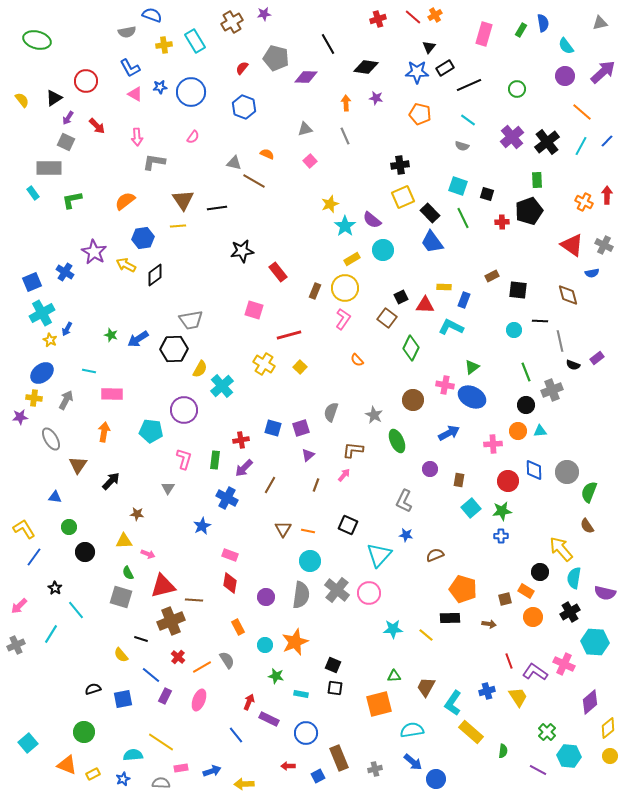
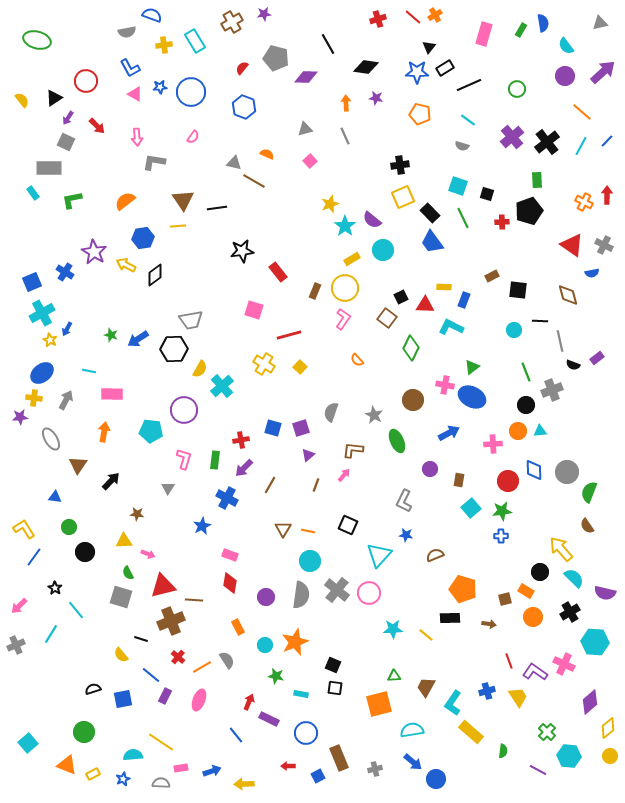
cyan semicircle at (574, 578): rotated 125 degrees clockwise
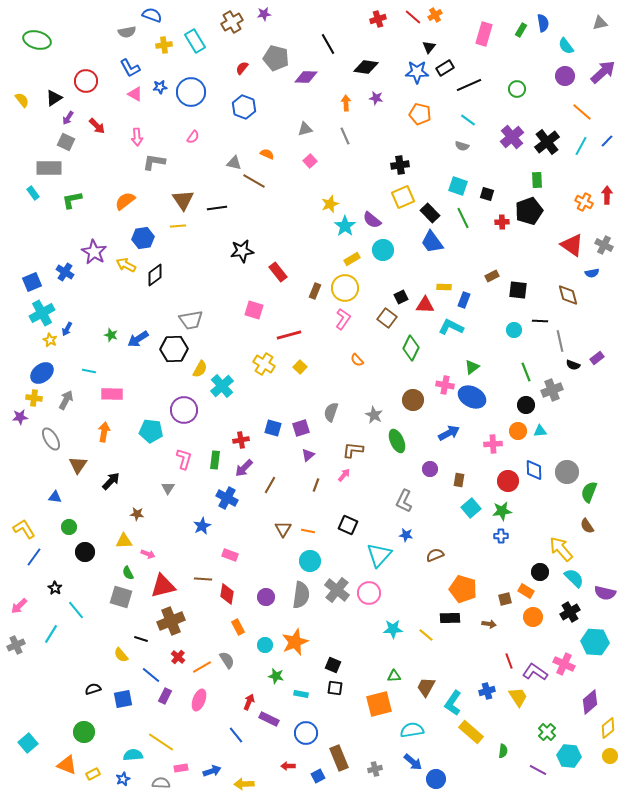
red diamond at (230, 583): moved 3 px left, 11 px down
brown line at (194, 600): moved 9 px right, 21 px up
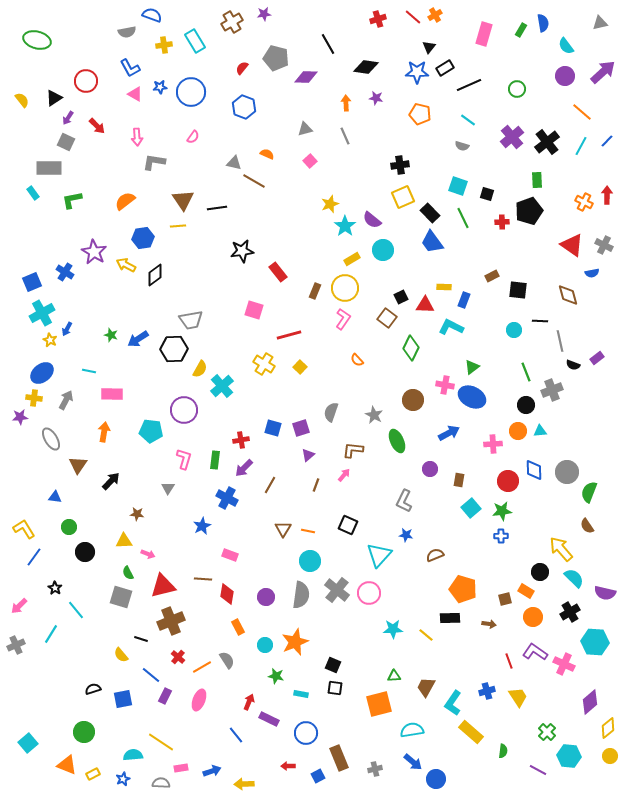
purple L-shape at (535, 672): moved 20 px up
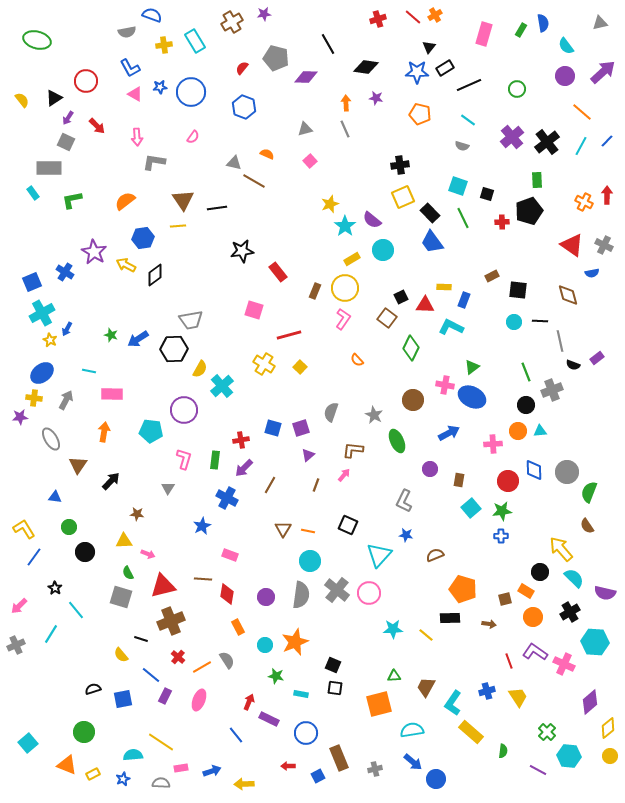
gray line at (345, 136): moved 7 px up
cyan circle at (514, 330): moved 8 px up
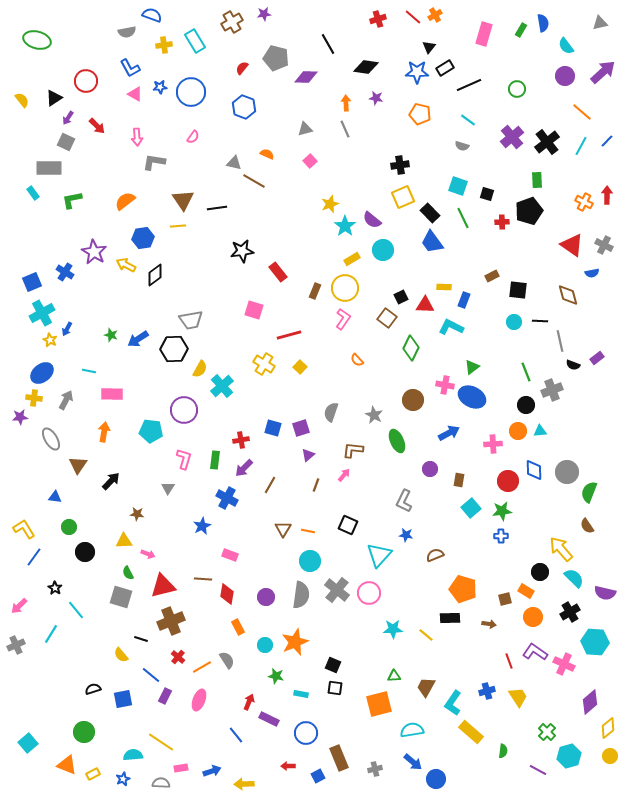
cyan hexagon at (569, 756): rotated 20 degrees counterclockwise
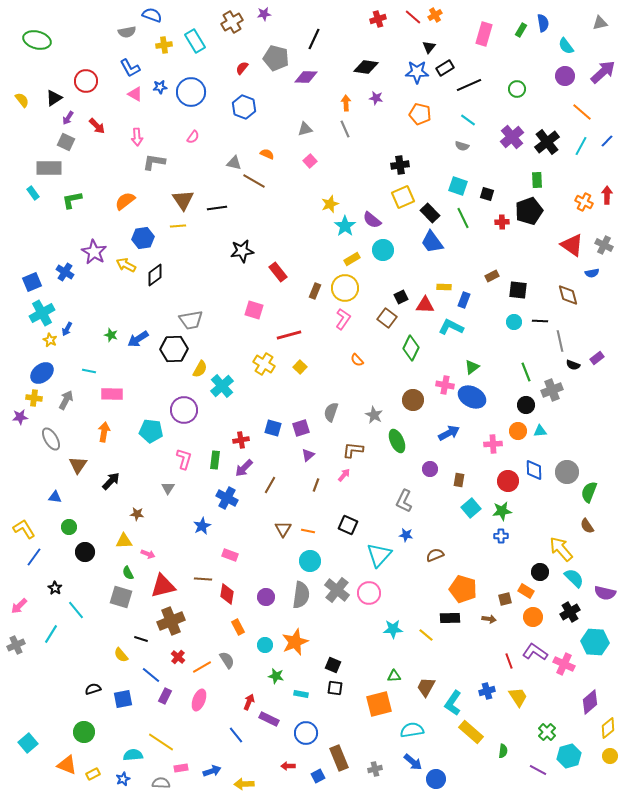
black line at (328, 44): moved 14 px left, 5 px up; rotated 55 degrees clockwise
brown arrow at (489, 624): moved 5 px up
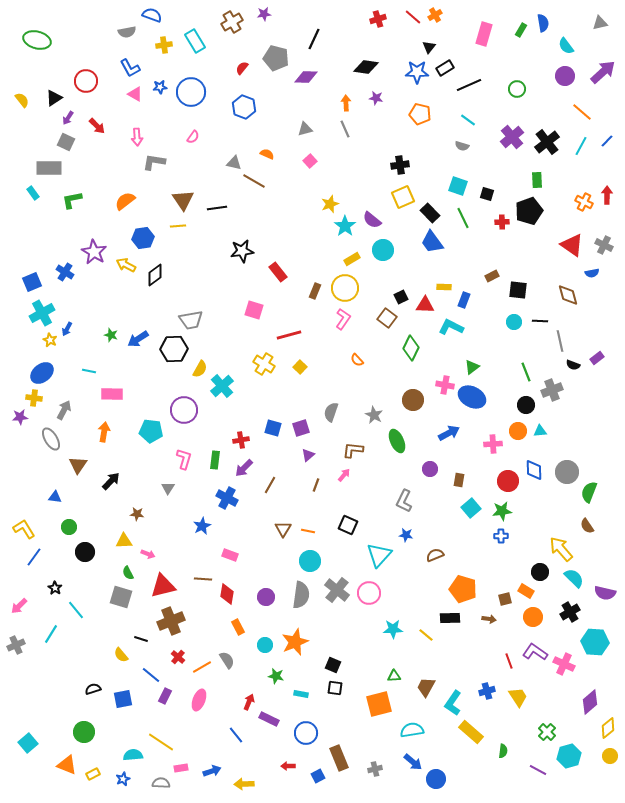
gray arrow at (66, 400): moved 2 px left, 10 px down
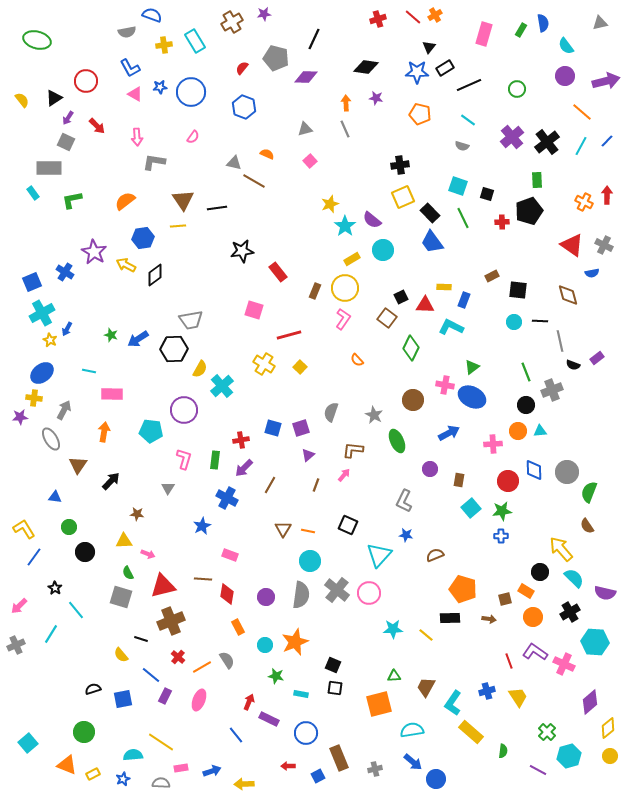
purple arrow at (603, 72): moved 3 px right, 9 px down; rotated 28 degrees clockwise
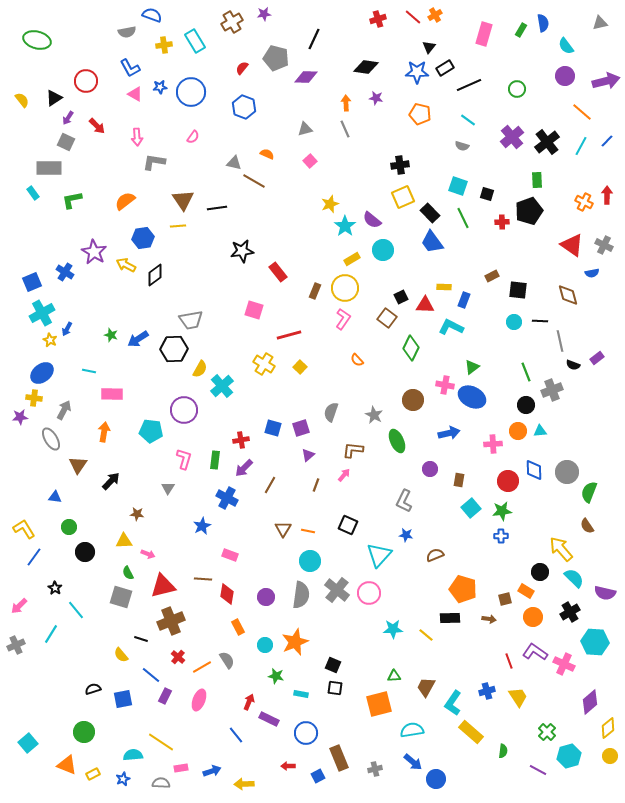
blue arrow at (449, 433): rotated 15 degrees clockwise
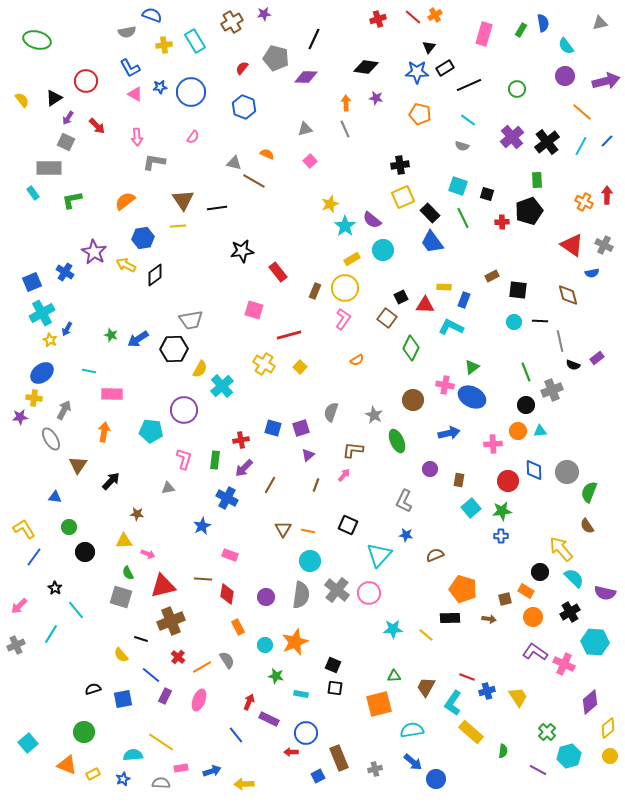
orange semicircle at (357, 360): rotated 80 degrees counterclockwise
gray triangle at (168, 488): rotated 48 degrees clockwise
red line at (509, 661): moved 42 px left, 16 px down; rotated 49 degrees counterclockwise
red arrow at (288, 766): moved 3 px right, 14 px up
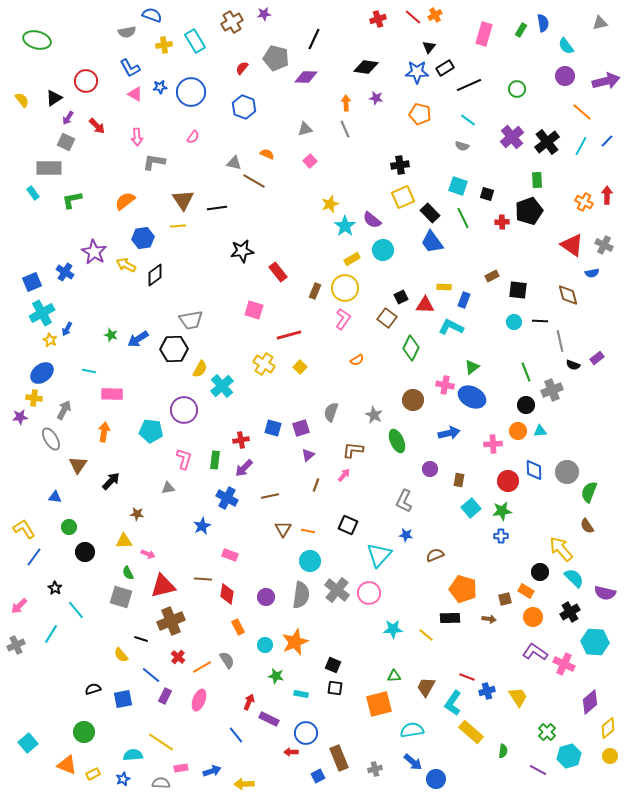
brown line at (270, 485): moved 11 px down; rotated 48 degrees clockwise
